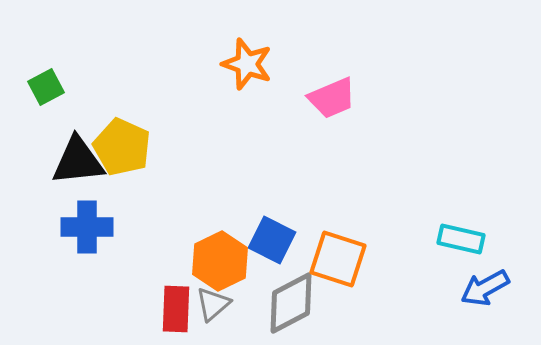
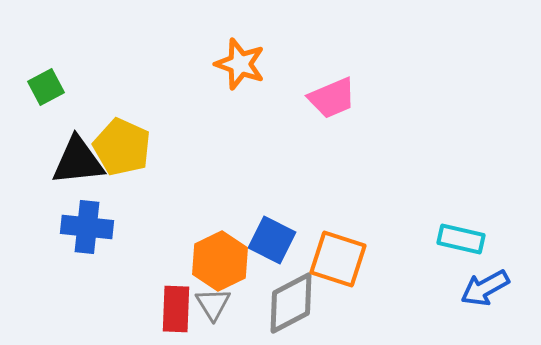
orange star: moved 7 px left
blue cross: rotated 6 degrees clockwise
gray triangle: rotated 21 degrees counterclockwise
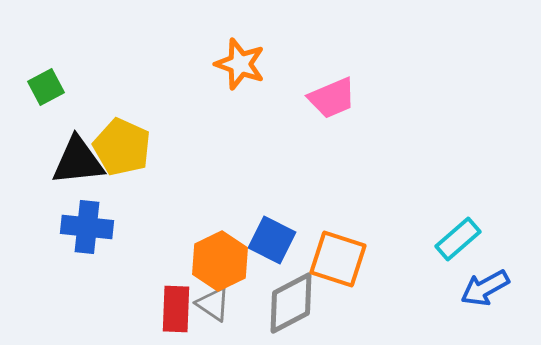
cyan rectangle: moved 3 px left; rotated 54 degrees counterclockwise
gray triangle: rotated 24 degrees counterclockwise
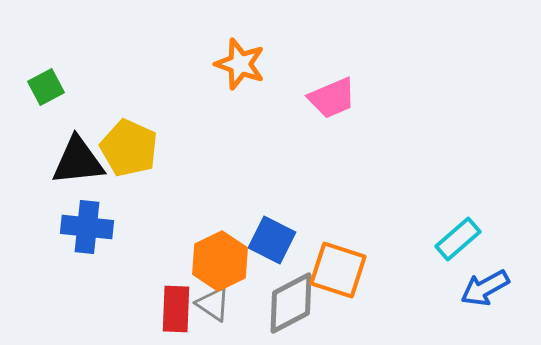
yellow pentagon: moved 7 px right, 1 px down
orange square: moved 11 px down
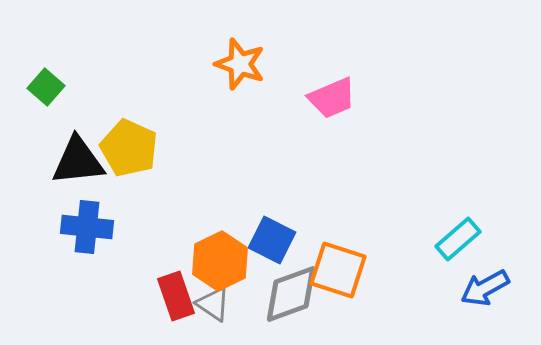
green square: rotated 21 degrees counterclockwise
gray diamond: moved 9 px up; rotated 8 degrees clockwise
red rectangle: moved 13 px up; rotated 21 degrees counterclockwise
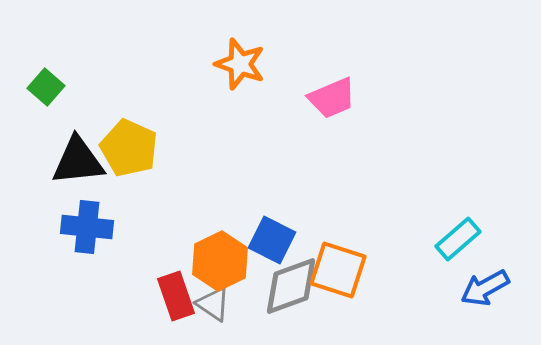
gray diamond: moved 8 px up
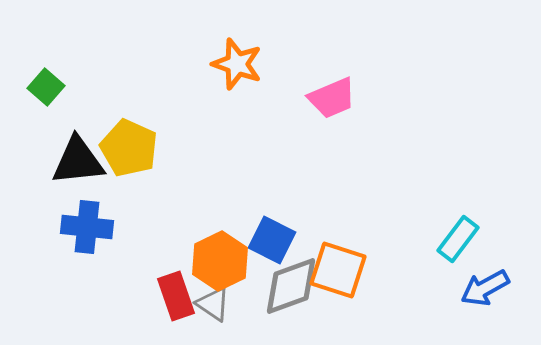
orange star: moved 3 px left
cyan rectangle: rotated 12 degrees counterclockwise
